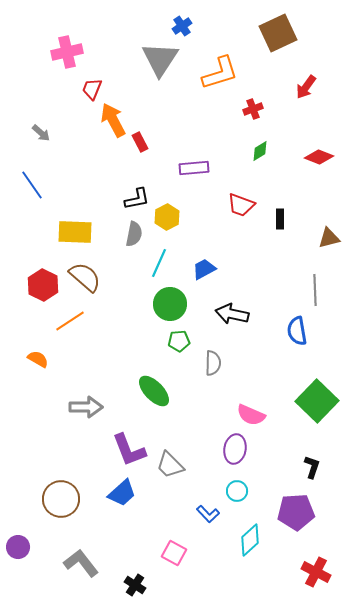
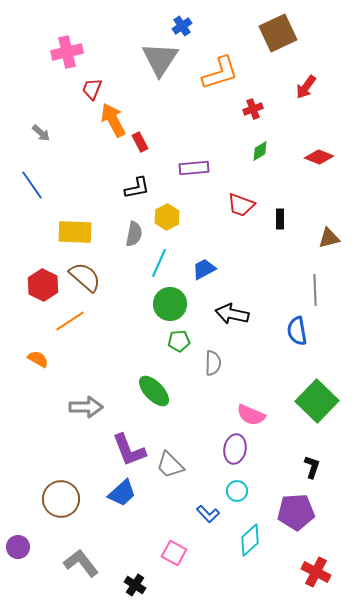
black L-shape at (137, 199): moved 11 px up
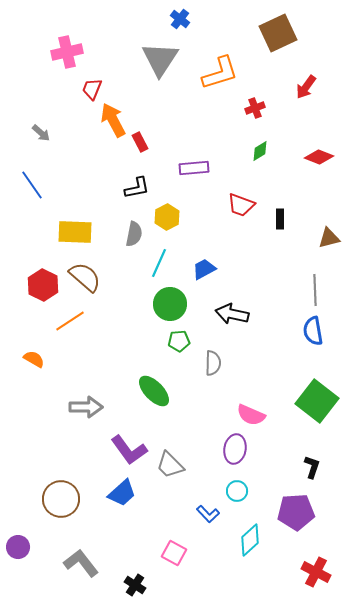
blue cross at (182, 26): moved 2 px left, 7 px up; rotated 18 degrees counterclockwise
red cross at (253, 109): moved 2 px right, 1 px up
blue semicircle at (297, 331): moved 16 px right
orange semicircle at (38, 359): moved 4 px left
green square at (317, 401): rotated 6 degrees counterclockwise
purple L-shape at (129, 450): rotated 15 degrees counterclockwise
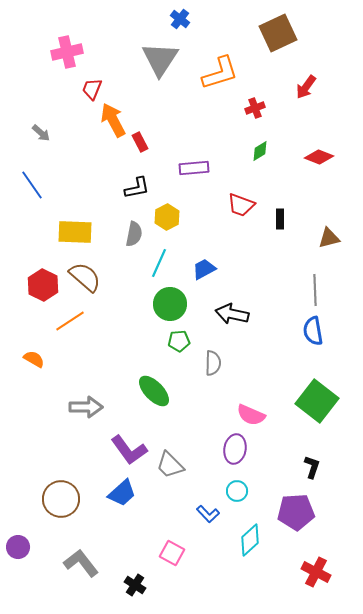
pink square at (174, 553): moved 2 px left
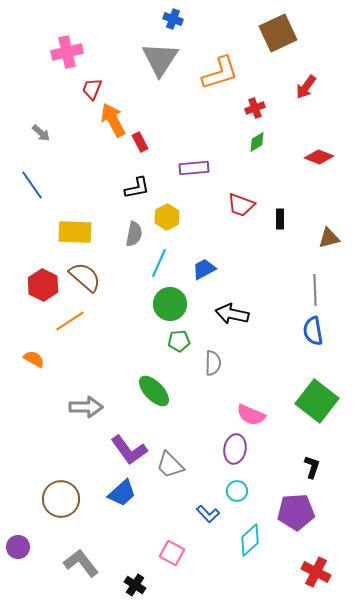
blue cross at (180, 19): moved 7 px left; rotated 18 degrees counterclockwise
green diamond at (260, 151): moved 3 px left, 9 px up
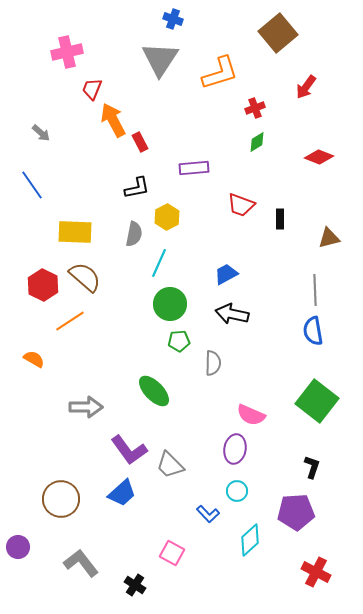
brown square at (278, 33): rotated 15 degrees counterclockwise
blue trapezoid at (204, 269): moved 22 px right, 5 px down
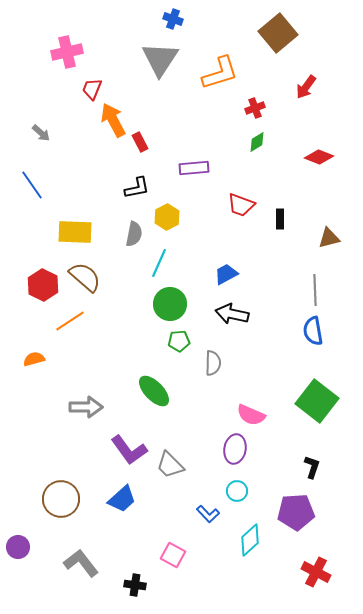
orange semicircle at (34, 359): rotated 45 degrees counterclockwise
blue trapezoid at (122, 493): moved 6 px down
pink square at (172, 553): moved 1 px right, 2 px down
black cross at (135, 585): rotated 25 degrees counterclockwise
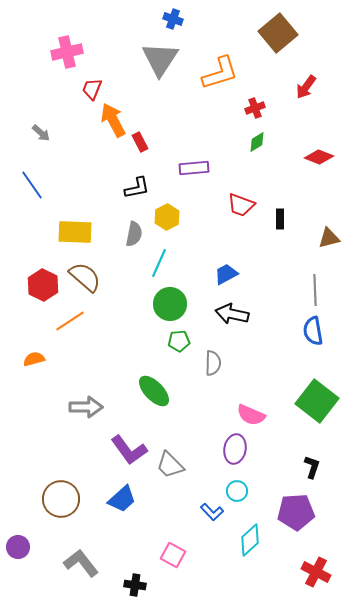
blue L-shape at (208, 514): moved 4 px right, 2 px up
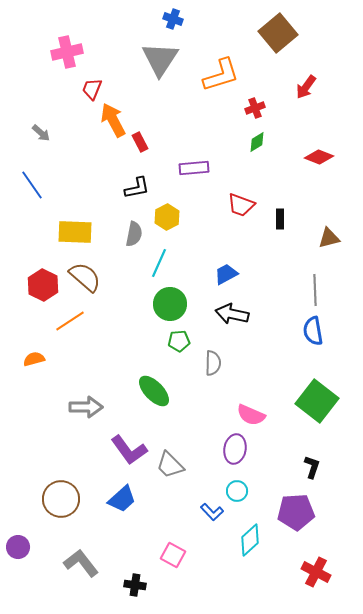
orange L-shape at (220, 73): moved 1 px right, 2 px down
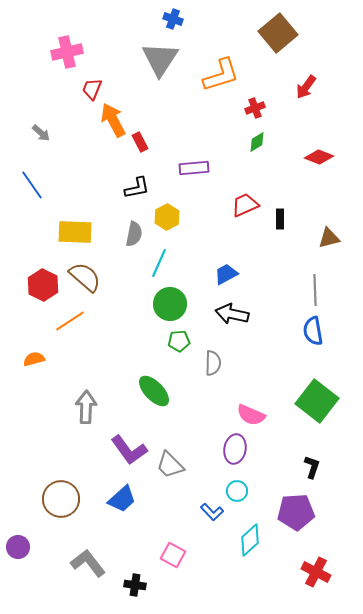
red trapezoid at (241, 205): moved 4 px right; rotated 136 degrees clockwise
gray arrow at (86, 407): rotated 88 degrees counterclockwise
gray L-shape at (81, 563): moved 7 px right
